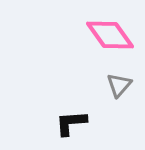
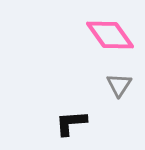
gray triangle: rotated 8 degrees counterclockwise
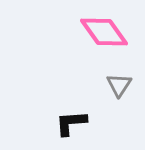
pink diamond: moved 6 px left, 3 px up
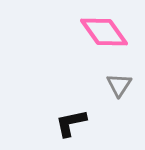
black L-shape: rotated 8 degrees counterclockwise
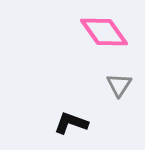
black L-shape: rotated 32 degrees clockwise
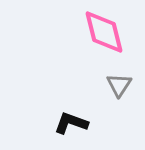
pink diamond: rotated 21 degrees clockwise
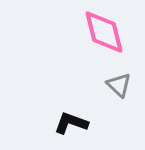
gray triangle: rotated 20 degrees counterclockwise
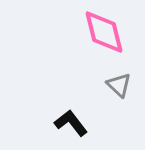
black L-shape: rotated 32 degrees clockwise
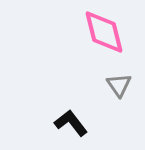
gray triangle: rotated 12 degrees clockwise
